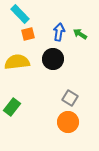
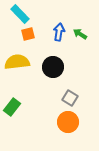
black circle: moved 8 px down
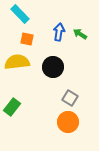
orange square: moved 1 px left, 5 px down; rotated 24 degrees clockwise
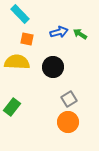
blue arrow: rotated 66 degrees clockwise
yellow semicircle: rotated 10 degrees clockwise
gray square: moved 1 px left, 1 px down; rotated 28 degrees clockwise
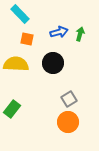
green arrow: rotated 72 degrees clockwise
yellow semicircle: moved 1 px left, 2 px down
black circle: moved 4 px up
green rectangle: moved 2 px down
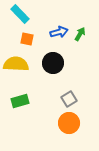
green arrow: rotated 16 degrees clockwise
green rectangle: moved 8 px right, 8 px up; rotated 36 degrees clockwise
orange circle: moved 1 px right, 1 px down
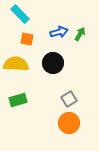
green rectangle: moved 2 px left, 1 px up
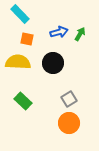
yellow semicircle: moved 2 px right, 2 px up
green rectangle: moved 5 px right, 1 px down; rotated 60 degrees clockwise
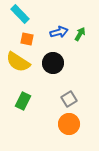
yellow semicircle: rotated 150 degrees counterclockwise
green rectangle: rotated 72 degrees clockwise
orange circle: moved 1 px down
